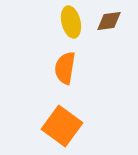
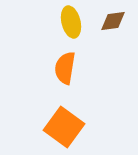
brown diamond: moved 4 px right
orange square: moved 2 px right, 1 px down
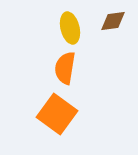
yellow ellipse: moved 1 px left, 6 px down
orange square: moved 7 px left, 13 px up
